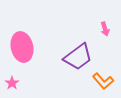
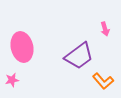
purple trapezoid: moved 1 px right, 1 px up
pink star: moved 3 px up; rotated 24 degrees clockwise
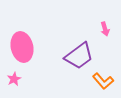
pink star: moved 2 px right, 1 px up; rotated 16 degrees counterclockwise
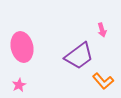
pink arrow: moved 3 px left, 1 px down
pink star: moved 5 px right, 6 px down
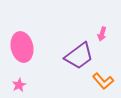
pink arrow: moved 4 px down; rotated 32 degrees clockwise
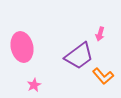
pink arrow: moved 2 px left
orange L-shape: moved 5 px up
pink star: moved 15 px right
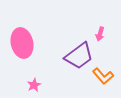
pink ellipse: moved 4 px up
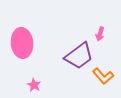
pink ellipse: rotated 8 degrees clockwise
pink star: rotated 16 degrees counterclockwise
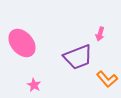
pink ellipse: rotated 36 degrees counterclockwise
purple trapezoid: moved 1 px left, 1 px down; rotated 16 degrees clockwise
orange L-shape: moved 4 px right, 3 px down
